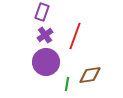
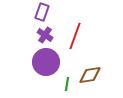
purple cross: rotated 21 degrees counterclockwise
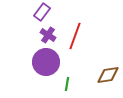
purple rectangle: rotated 18 degrees clockwise
purple cross: moved 3 px right
brown diamond: moved 18 px right
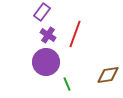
red line: moved 2 px up
green line: rotated 32 degrees counterclockwise
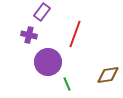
purple cross: moved 19 px left; rotated 21 degrees counterclockwise
purple circle: moved 2 px right
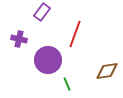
purple cross: moved 10 px left, 4 px down
purple circle: moved 2 px up
brown diamond: moved 1 px left, 4 px up
